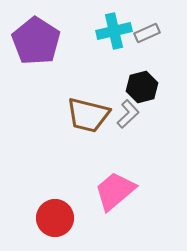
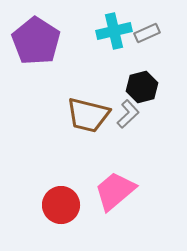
red circle: moved 6 px right, 13 px up
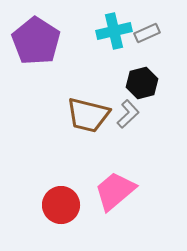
black hexagon: moved 4 px up
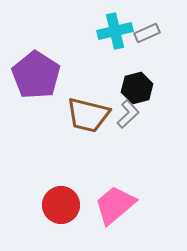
cyan cross: moved 1 px right
purple pentagon: moved 34 px down
black hexagon: moved 5 px left, 5 px down
pink trapezoid: moved 14 px down
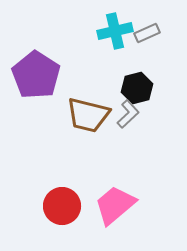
red circle: moved 1 px right, 1 px down
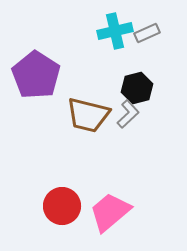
pink trapezoid: moved 5 px left, 7 px down
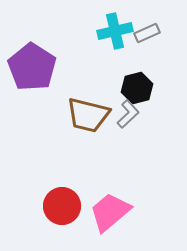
purple pentagon: moved 4 px left, 8 px up
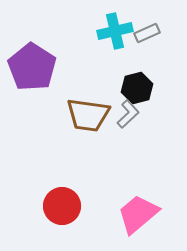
brown trapezoid: rotated 6 degrees counterclockwise
pink trapezoid: moved 28 px right, 2 px down
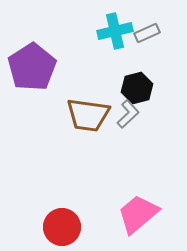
purple pentagon: rotated 6 degrees clockwise
red circle: moved 21 px down
